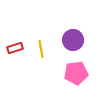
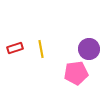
purple circle: moved 16 px right, 9 px down
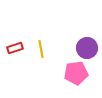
purple circle: moved 2 px left, 1 px up
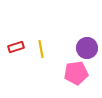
red rectangle: moved 1 px right, 1 px up
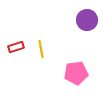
purple circle: moved 28 px up
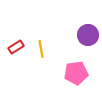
purple circle: moved 1 px right, 15 px down
red rectangle: rotated 14 degrees counterclockwise
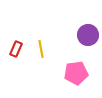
red rectangle: moved 2 px down; rotated 35 degrees counterclockwise
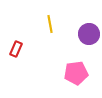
purple circle: moved 1 px right, 1 px up
yellow line: moved 9 px right, 25 px up
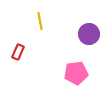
yellow line: moved 10 px left, 3 px up
red rectangle: moved 2 px right, 3 px down
